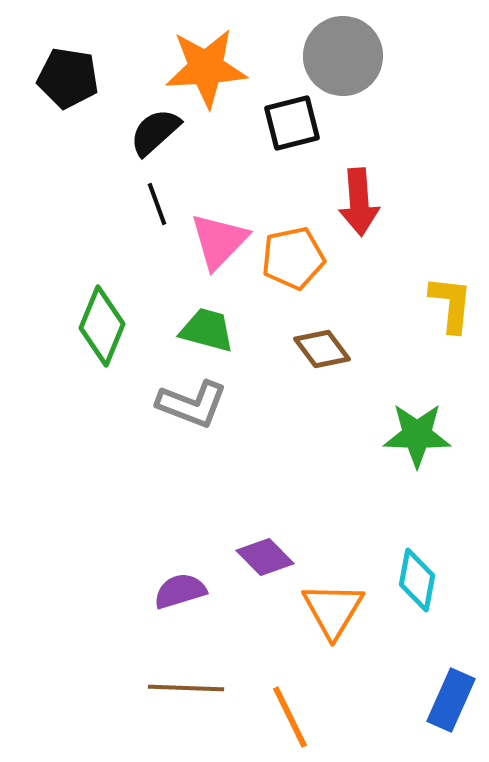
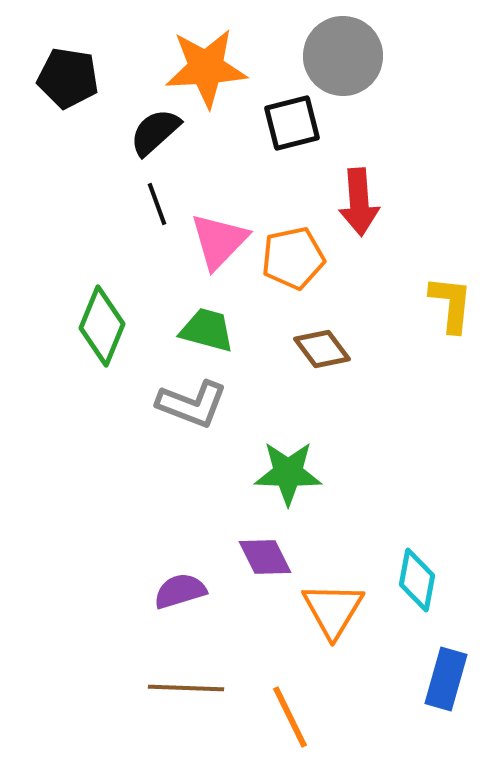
green star: moved 129 px left, 38 px down
purple diamond: rotated 18 degrees clockwise
blue rectangle: moved 5 px left, 21 px up; rotated 8 degrees counterclockwise
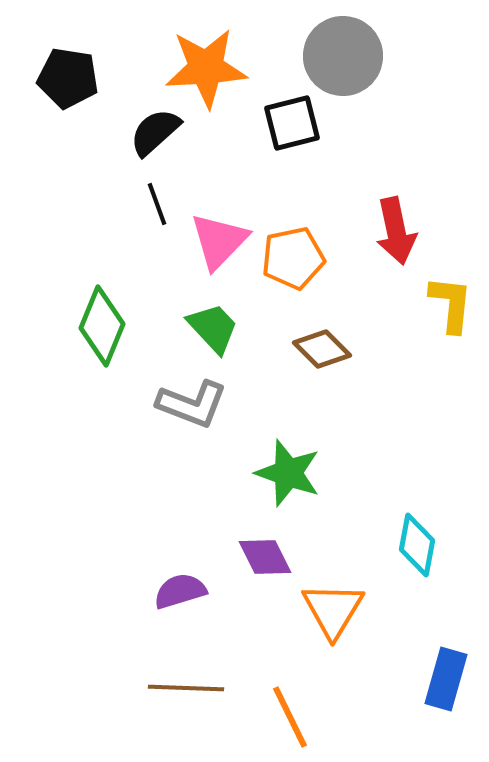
red arrow: moved 37 px right, 29 px down; rotated 8 degrees counterclockwise
green trapezoid: moved 6 px right, 2 px up; rotated 32 degrees clockwise
brown diamond: rotated 8 degrees counterclockwise
green star: rotated 18 degrees clockwise
cyan diamond: moved 35 px up
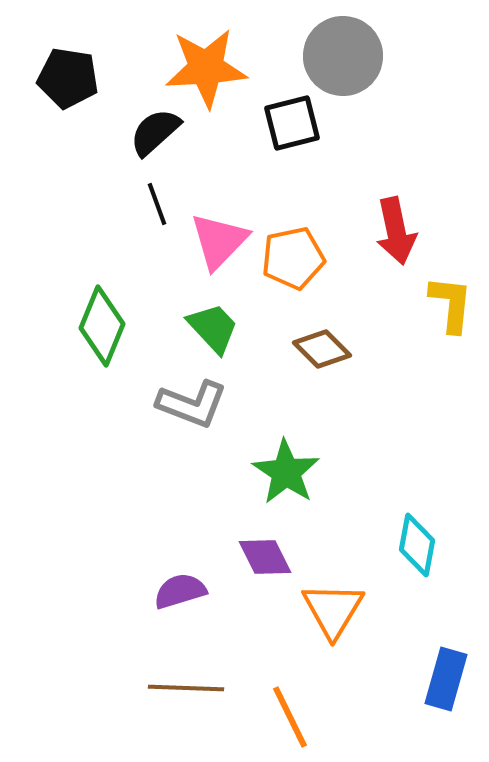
green star: moved 2 px left, 1 px up; rotated 14 degrees clockwise
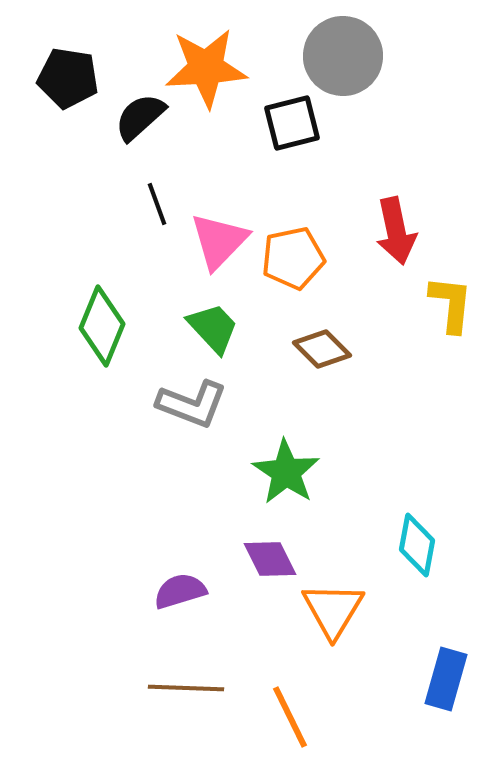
black semicircle: moved 15 px left, 15 px up
purple diamond: moved 5 px right, 2 px down
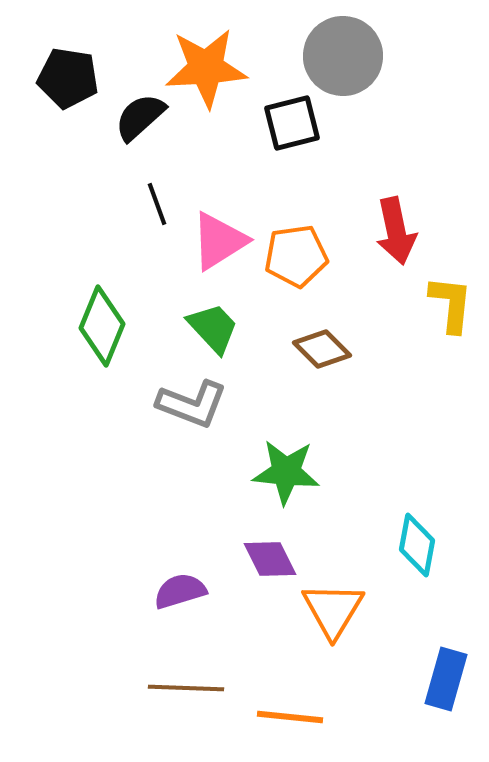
pink triangle: rotated 14 degrees clockwise
orange pentagon: moved 3 px right, 2 px up; rotated 4 degrees clockwise
green star: rotated 28 degrees counterclockwise
orange line: rotated 58 degrees counterclockwise
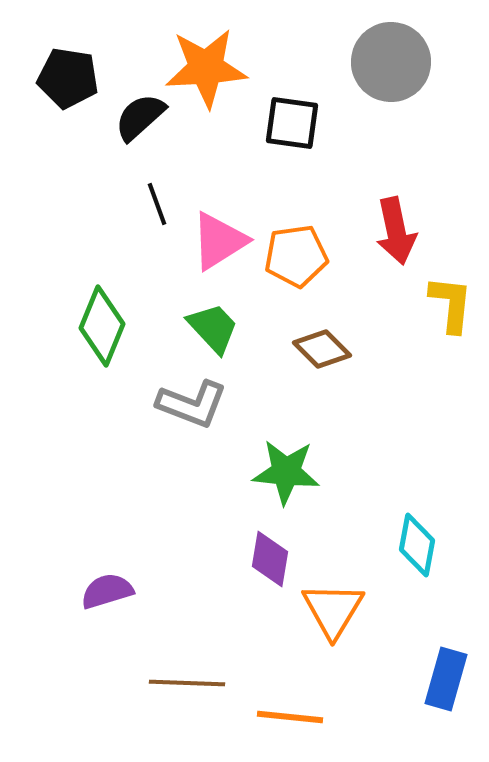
gray circle: moved 48 px right, 6 px down
black square: rotated 22 degrees clockwise
purple diamond: rotated 36 degrees clockwise
purple semicircle: moved 73 px left
brown line: moved 1 px right, 5 px up
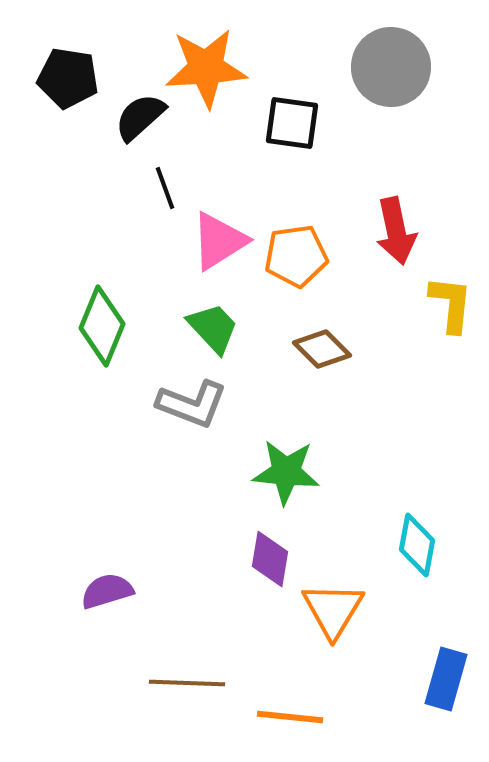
gray circle: moved 5 px down
black line: moved 8 px right, 16 px up
